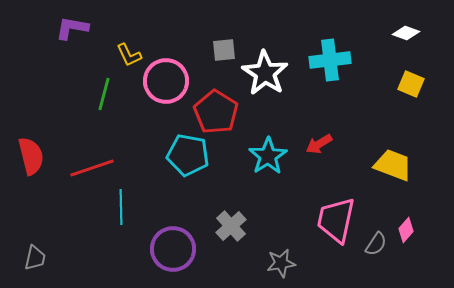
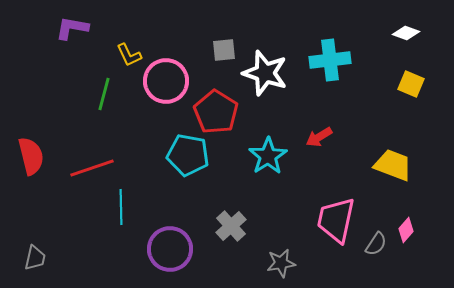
white star: rotated 15 degrees counterclockwise
red arrow: moved 7 px up
purple circle: moved 3 px left
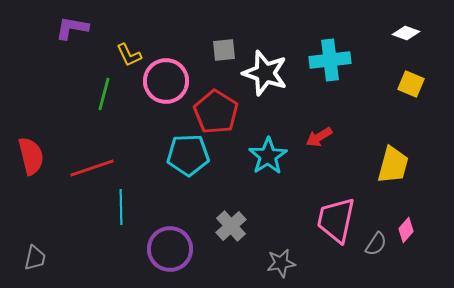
cyan pentagon: rotated 12 degrees counterclockwise
yellow trapezoid: rotated 84 degrees clockwise
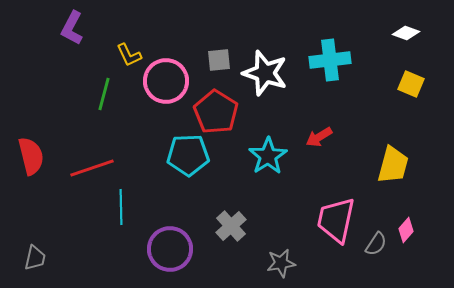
purple L-shape: rotated 72 degrees counterclockwise
gray square: moved 5 px left, 10 px down
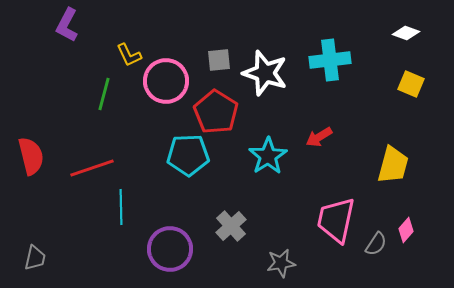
purple L-shape: moved 5 px left, 3 px up
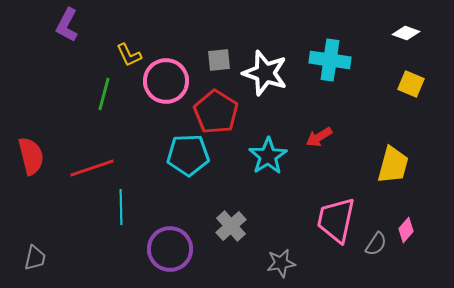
cyan cross: rotated 15 degrees clockwise
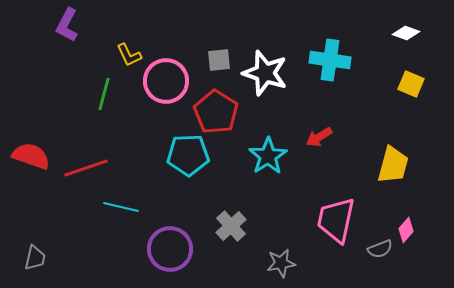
red semicircle: rotated 57 degrees counterclockwise
red line: moved 6 px left
cyan line: rotated 76 degrees counterclockwise
gray semicircle: moved 4 px right, 5 px down; rotated 35 degrees clockwise
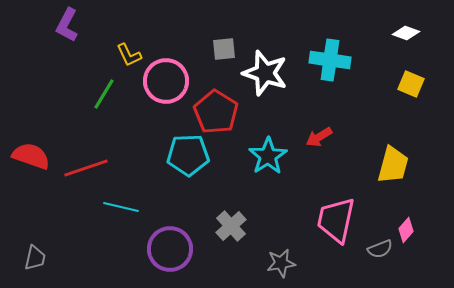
gray square: moved 5 px right, 11 px up
green line: rotated 16 degrees clockwise
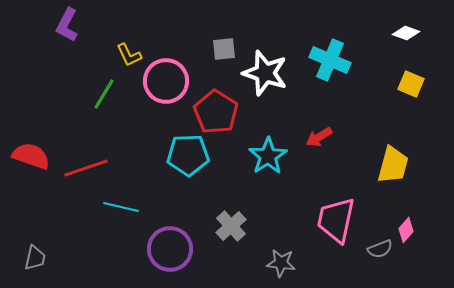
cyan cross: rotated 15 degrees clockwise
gray star: rotated 16 degrees clockwise
